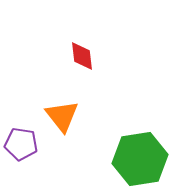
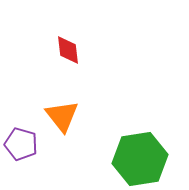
red diamond: moved 14 px left, 6 px up
purple pentagon: rotated 8 degrees clockwise
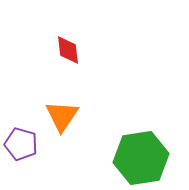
orange triangle: rotated 12 degrees clockwise
green hexagon: moved 1 px right, 1 px up
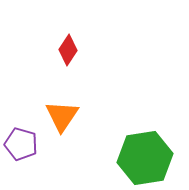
red diamond: rotated 40 degrees clockwise
green hexagon: moved 4 px right
